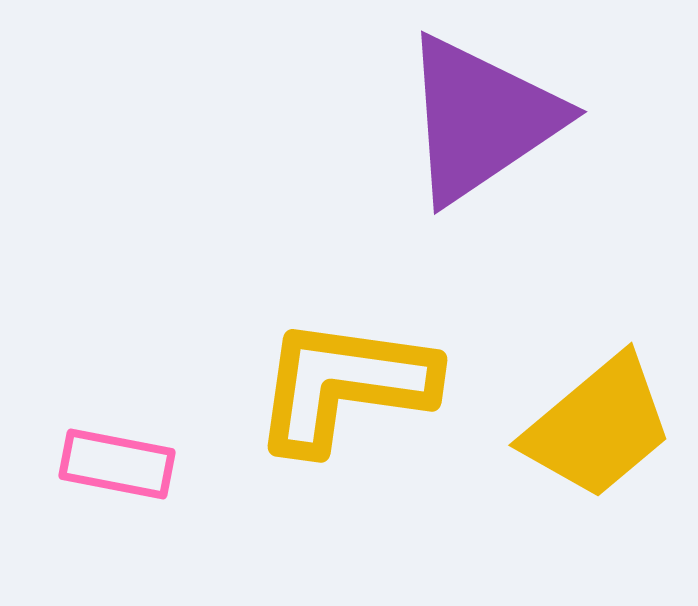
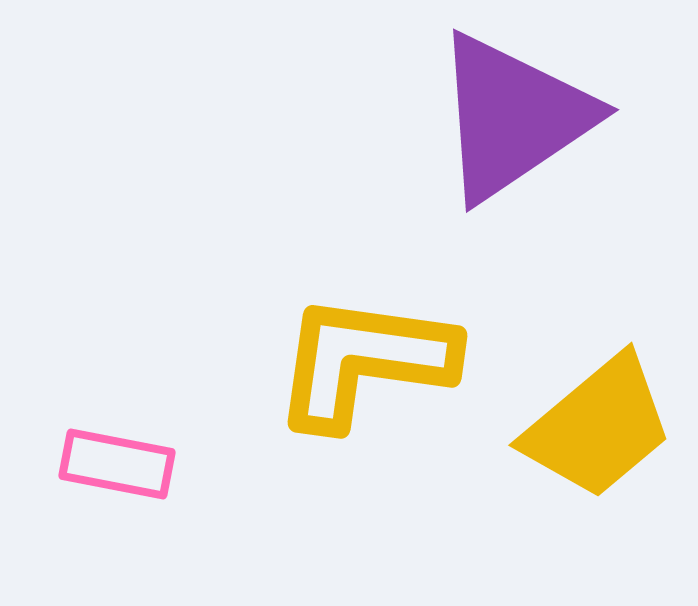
purple triangle: moved 32 px right, 2 px up
yellow L-shape: moved 20 px right, 24 px up
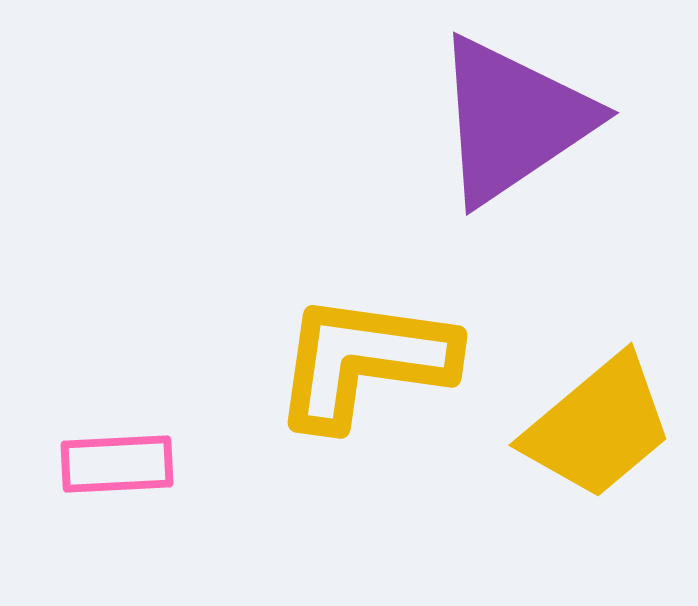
purple triangle: moved 3 px down
pink rectangle: rotated 14 degrees counterclockwise
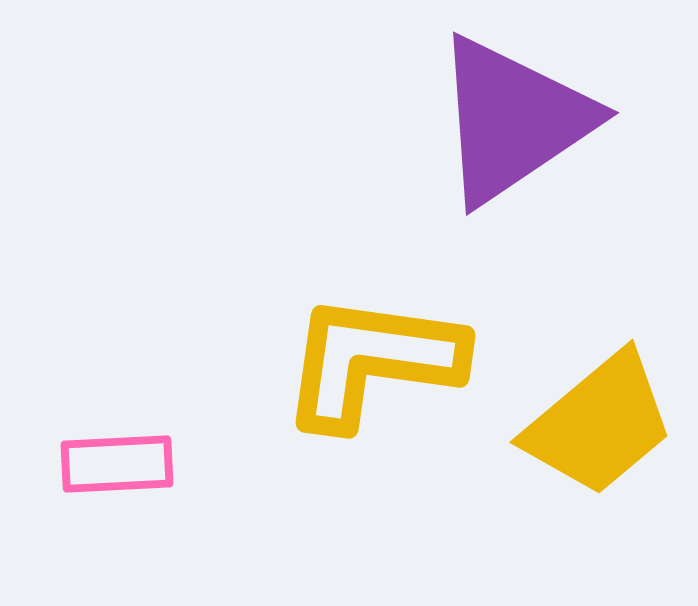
yellow L-shape: moved 8 px right
yellow trapezoid: moved 1 px right, 3 px up
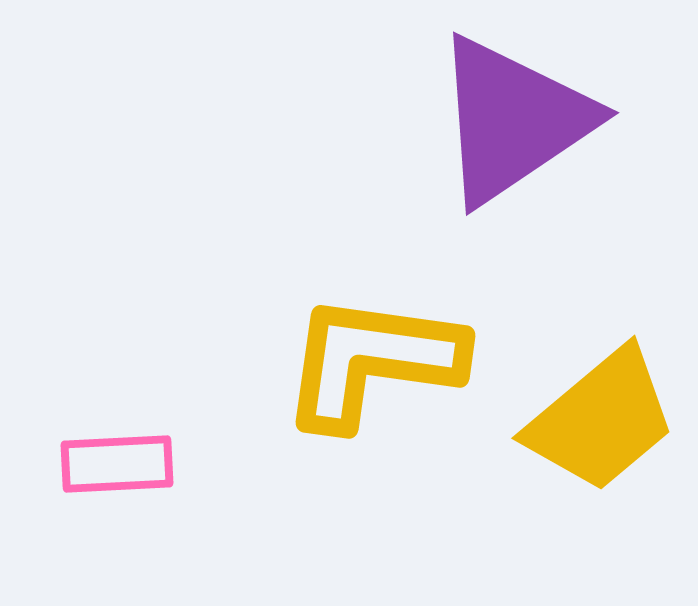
yellow trapezoid: moved 2 px right, 4 px up
